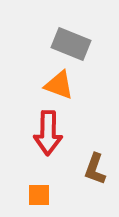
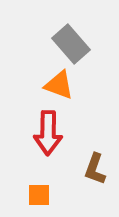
gray rectangle: rotated 27 degrees clockwise
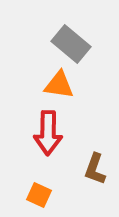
gray rectangle: rotated 9 degrees counterclockwise
orange triangle: rotated 12 degrees counterclockwise
orange square: rotated 25 degrees clockwise
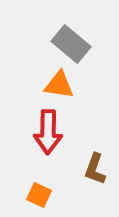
red arrow: moved 1 px up
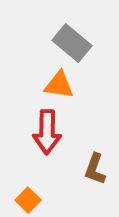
gray rectangle: moved 1 px right, 1 px up
red arrow: moved 1 px left
orange square: moved 11 px left, 5 px down; rotated 20 degrees clockwise
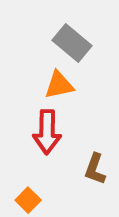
orange triangle: rotated 20 degrees counterclockwise
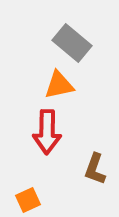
orange square: rotated 20 degrees clockwise
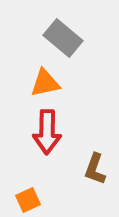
gray rectangle: moved 9 px left, 5 px up
orange triangle: moved 14 px left, 2 px up
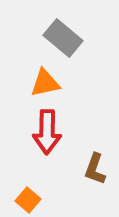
orange square: rotated 25 degrees counterclockwise
